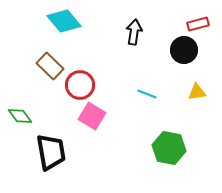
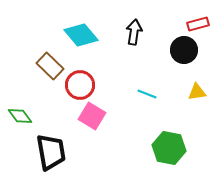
cyan diamond: moved 17 px right, 14 px down
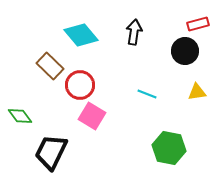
black circle: moved 1 px right, 1 px down
black trapezoid: rotated 144 degrees counterclockwise
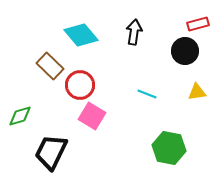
green diamond: rotated 70 degrees counterclockwise
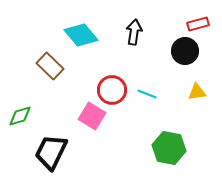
red circle: moved 32 px right, 5 px down
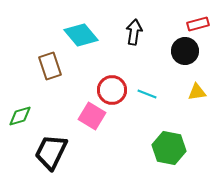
brown rectangle: rotated 28 degrees clockwise
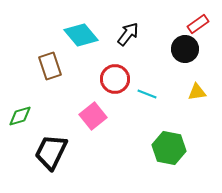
red rectangle: rotated 20 degrees counterclockwise
black arrow: moved 6 px left, 2 px down; rotated 30 degrees clockwise
black circle: moved 2 px up
red circle: moved 3 px right, 11 px up
pink square: moved 1 px right; rotated 20 degrees clockwise
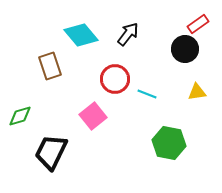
green hexagon: moved 5 px up
